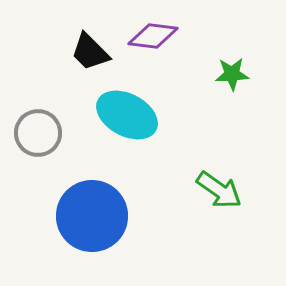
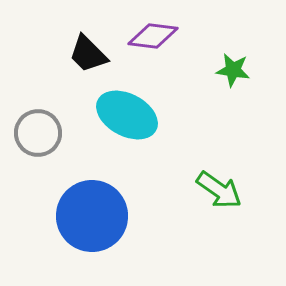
black trapezoid: moved 2 px left, 2 px down
green star: moved 1 px right, 4 px up; rotated 12 degrees clockwise
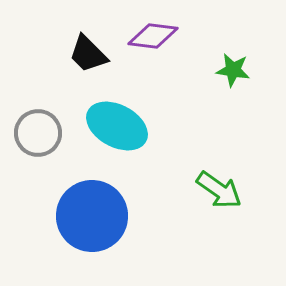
cyan ellipse: moved 10 px left, 11 px down
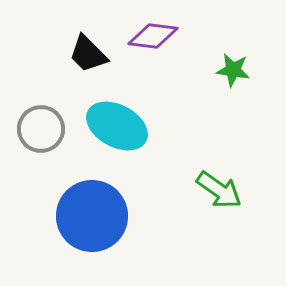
gray circle: moved 3 px right, 4 px up
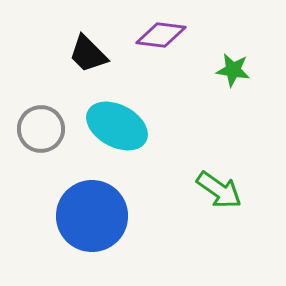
purple diamond: moved 8 px right, 1 px up
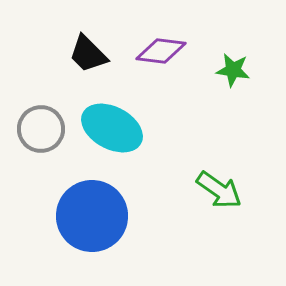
purple diamond: moved 16 px down
cyan ellipse: moved 5 px left, 2 px down
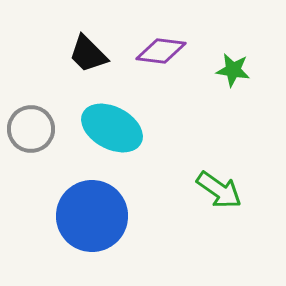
gray circle: moved 10 px left
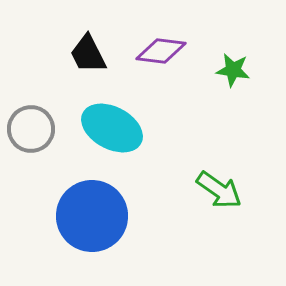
black trapezoid: rotated 18 degrees clockwise
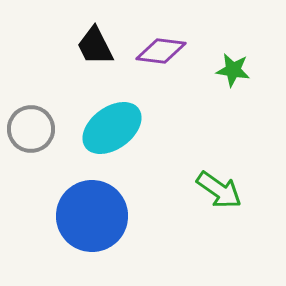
black trapezoid: moved 7 px right, 8 px up
cyan ellipse: rotated 64 degrees counterclockwise
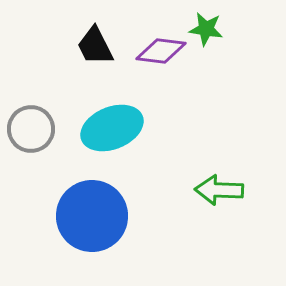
green star: moved 27 px left, 41 px up
cyan ellipse: rotated 14 degrees clockwise
green arrow: rotated 147 degrees clockwise
